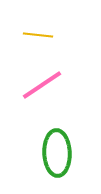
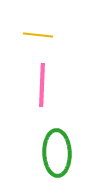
pink line: rotated 54 degrees counterclockwise
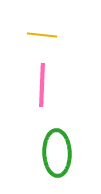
yellow line: moved 4 px right
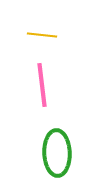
pink line: rotated 9 degrees counterclockwise
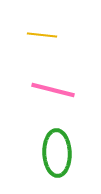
pink line: moved 11 px right, 5 px down; rotated 69 degrees counterclockwise
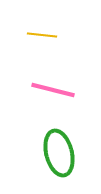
green ellipse: moved 2 px right; rotated 12 degrees counterclockwise
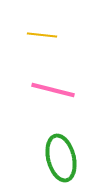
green ellipse: moved 2 px right, 5 px down
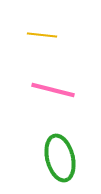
green ellipse: moved 1 px left
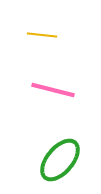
green ellipse: moved 2 px down; rotated 54 degrees clockwise
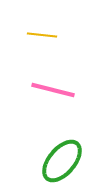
green ellipse: moved 2 px right, 1 px down
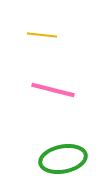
green ellipse: moved 1 px right, 2 px up; rotated 39 degrees clockwise
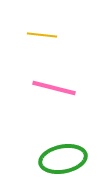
pink line: moved 1 px right, 2 px up
